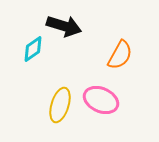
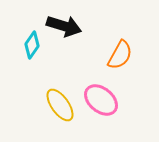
cyan diamond: moved 1 px left, 4 px up; rotated 20 degrees counterclockwise
pink ellipse: rotated 16 degrees clockwise
yellow ellipse: rotated 52 degrees counterclockwise
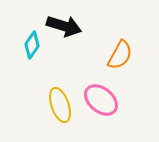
yellow ellipse: rotated 16 degrees clockwise
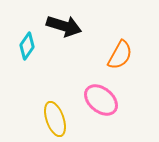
cyan diamond: moved 5 px left, 1 px down
yellow ellipse: moved 5 px left, 14 px down
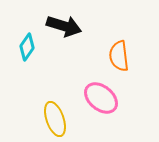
cyan diamond: moved 1 px down
orange semicircle: moved 1 px left, 1 px down; rotated 144 degrees clockwise
pink ellipse: moved 2 px up
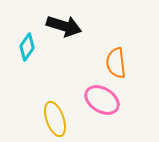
orange semicircle: moved 3 px left, 7 px down
pink ellipse: moved 1 px right, 2 px down; rotated 8 degrees counterclockwise
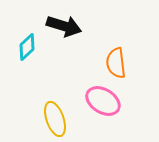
cyan diamond: rotated 12 degrees clockwise
pink ellipse: moved 1 px right, 1 px down
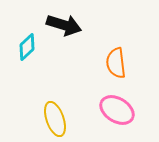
black arrow: moved 1 px up
pink ellipse: moved 14 px right, 9 px down
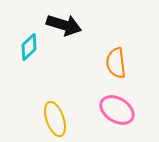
cyan diamond: moved 2 px right
